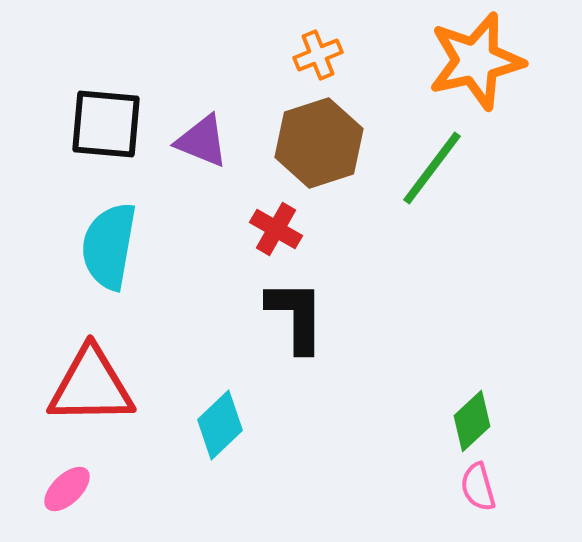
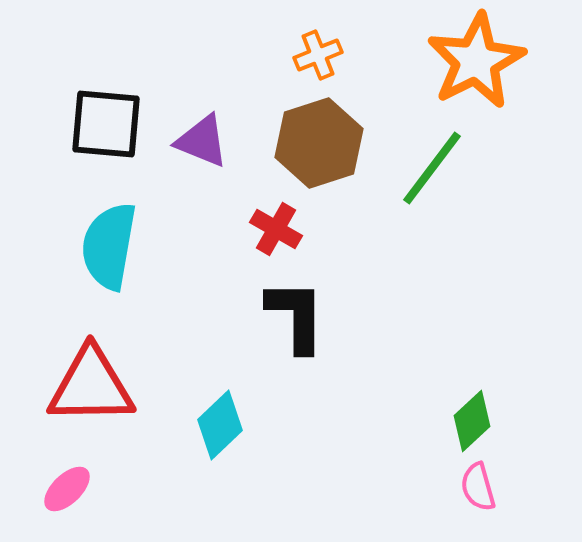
orange star: rotated 14 degrees counterclockwise
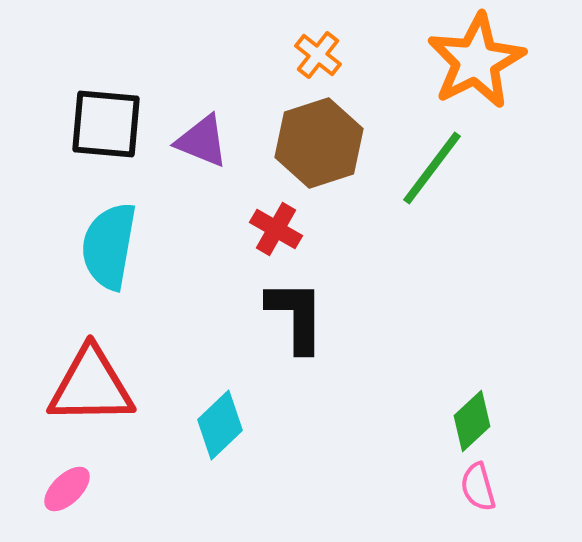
orange cross: rotated 30 degrees counterclockwise
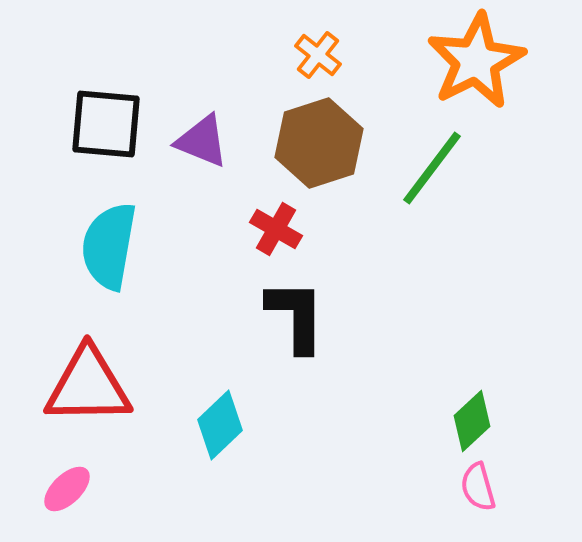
red triangle: moved 3 px left
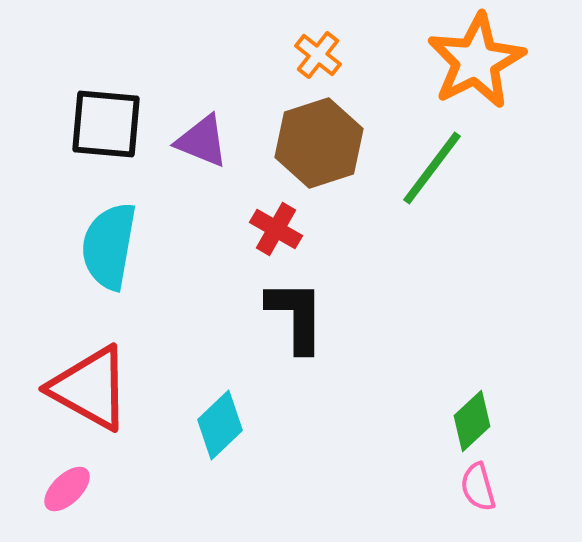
red triangle: moved 2 px right, 2 px down; rotated 30 degrees clockwise
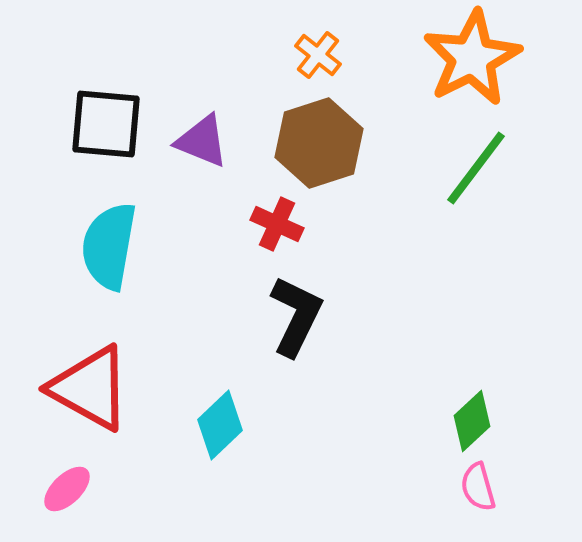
orange star: moved 4 px left, 3 px up
green line: moved 44 px right
red cross: moved 1 px right, 5 px up; rotated 6 degrees counterclockwise
black L-shape: rotated 26 degrees clockwise
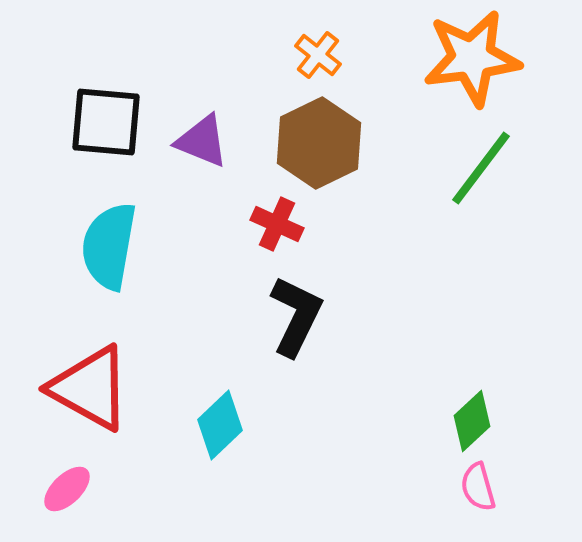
orange star: rotated 20 degrees clockwise
black square: moved 2 px up
brown hexagon: rotated 8 degrees counterclockwise
green line: moved 5 px right
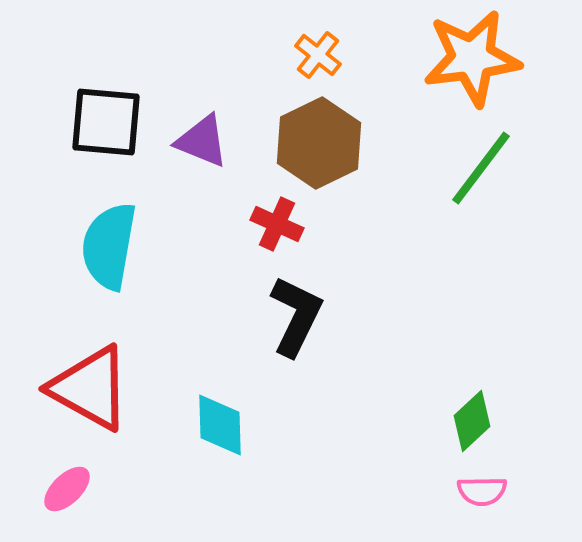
cyan diamond: rotated 48 degrees counterclockwise
pink semicircle: moved 4 px right, 4 px down; rotated 75 degrees counterclockwise
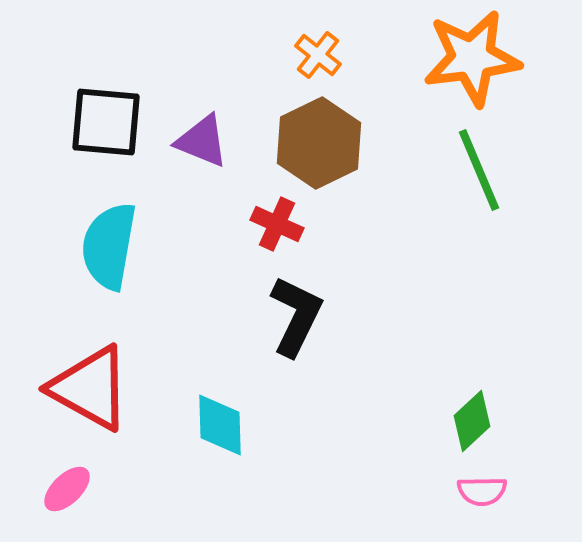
green line: moved 2 px left, 2 px down; rotated 60 degrees counterclockwise
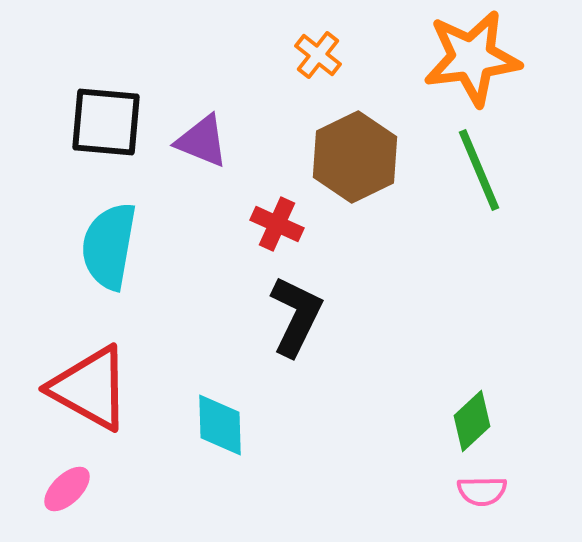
brown hexagon: moved 36 px right, 14 px down
